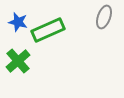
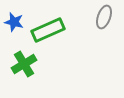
blue star: moved 4 px left
green cross: moved 6 px right, 3 px down; rotated 10 degrees clockwise
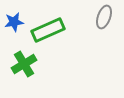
blue star: rotated 24 degrees counterclockwise
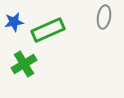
gray ellipse: rotated 10 degrees counterclockwise
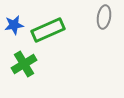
blue star: moved 3 px down
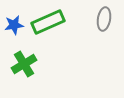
gray ellipse: moved 2 px down
green rectangle: moved 8 px up
